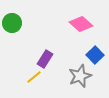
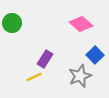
yellow line: rotated 14 degrees clockwise
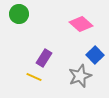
green circle: moved 7 px right, 9 px up
purple rectangle: moved 1 px left, 1 px up
yellow line: rotated 49 degrees clockwise
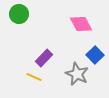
pink diamond: rotated 20 degrees clockwise
purple rectangle: rotated 12 degrees clockwise
gray star: moved 3 px left, 2 px up; rotated 25 degrees counterclockwise
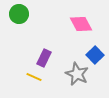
purple rectangle: rotated 18 degrees counterclockwise
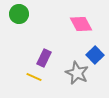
gray star: moved 1 px up
